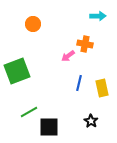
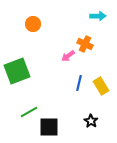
orange cross: rotated 14 degrees clockwise
yellow rectangle: moved 1 px left, 2 px up; rotated 18 degrees counterclockwise
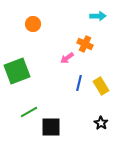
pink arrow: moved 1 px left, 2 px down
black star: moved 10 px right, 2 px down
black square: moved 2 px right
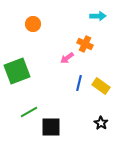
yellow rectangle: rotated 24 degrees counterclockwise
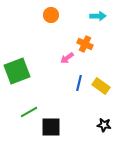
orange circle: moved 18 px right, 9 px up
black star: moved 3 px right, 2 px down; rotated 24 degrees counterclockwise
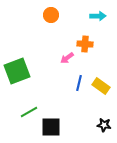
orange cross: rotated 21 degrees counterclockwise
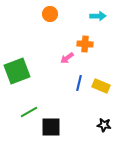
orange circle: moved 1 px left, 1 px up
yellow rectangle: rotated 12 degrees counterclockwise
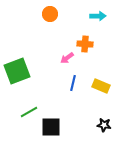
blue line: moved 6 px left
